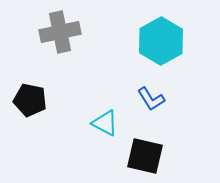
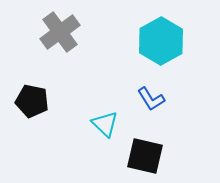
gray cross: rotated 24 degrees counterclockwise
black pentagon: moved 2 px right, 1 px down
cyan triangle: moved 1 px down; rotated 16 degrees clockwise
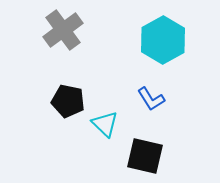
gray cross: moved 3 px right, 2 px up
cyan hexagon: moved 2 px right, 1 px up
black pentagon: moved 36 px right
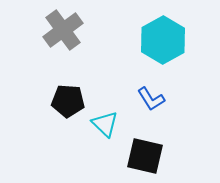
black pentagon: rotated 8 degrees counterclockwise
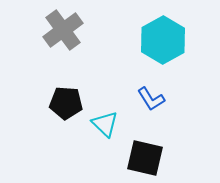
black pentagon: moved 2 px left, 2 px down
black square: moved 2 px down
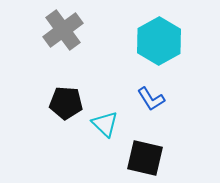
cyan hexagon: moved 4 px left, 1 px down
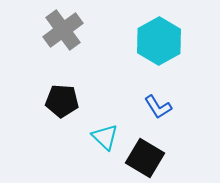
blue L-shape: moved 7 px right, 8 px down
black pentagon: moved 4 px left, 2 px up
cyan triangle: moved 13 px down
black square: rotated 18 degrees clockwise
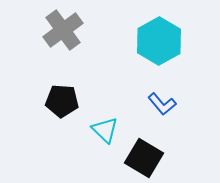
blue L-shape: moved 4 px right, 3 px up; rotated 8 degrees counterclockwise
cyan triangle: moved 7 px up
black square: moved 1 px left
